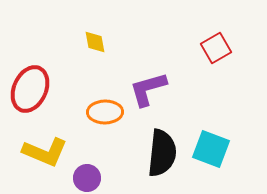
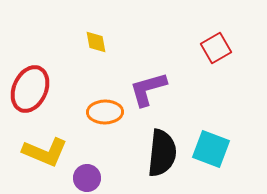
yellow diamond: moved 1 px right
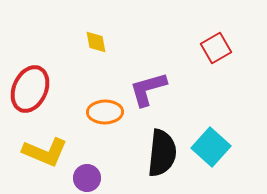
cyan square: moved 2 px up; rotated 21 degrees clockwise
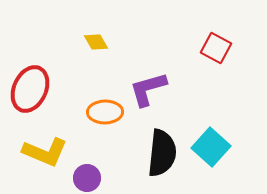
yellow diamond: rotated 20 degrees counterclockwise
red square: rotated 32 degrees counterclockwise
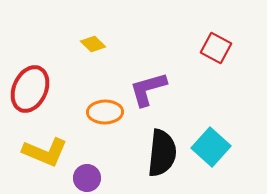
yellow diamond: moved 3 px left, 2 px down; rotated 15 degrees counterclockwise
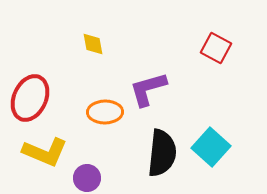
yellow diamond: rotated 35 degrees clockwise
red ellipse: moved 9 px down
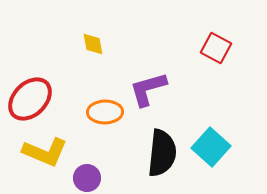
red ellipse: moved 1 px down; rotated 21 degrees clockwise
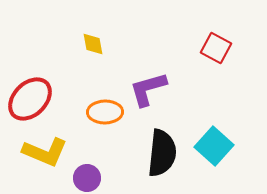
cyan square: moved 3 px right, 1 px up
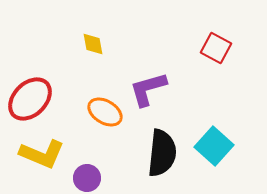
orange ellipse: rotated 32 degrees clockwise
yellow L-shape: moved 3 px left, 2 px down
